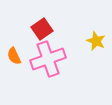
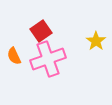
red square: moved 1 px left, 2 px down
yellow star: rotated 12 degrees clockwise
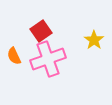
yellow star: moved 2 px left, 1 px up
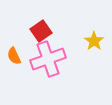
yellow star: moved 1 px down
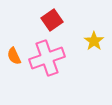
red square: moved 11 px right, 11 px up
pink cross: moved 1 px left, 1 px up
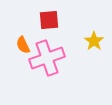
red square: moved 3 px left; rotated 30 degrees clockwise
orange semicircle: moved 9 px right, 11 px up
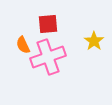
red square: moved 1 px left, 4 px down
pink cross: moved 1 px right, 1 px up
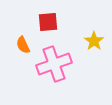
red square: moved 2 px up
pink cross: moved 6 px right, 7 px down
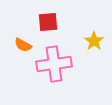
orange semicircle: rotated 36 degrees counterclockwise
pink cross: rotated 12 degrees clockwise
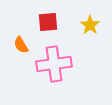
yellow star: moved 4 px left, 16 px up
orange semicircle: moved 2 px left; rotated 30 degrees clockwise
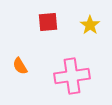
orange semicircle: moved 1 px left, 21 px down
pink cross: moved 18 px right, 12 px down
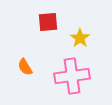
yellow star: moved 10 px left, 13 px down
orange semicircle: moved 5 px right, 1 px down
